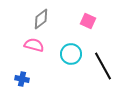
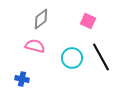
pink semicircle: moved 1 px right, 1 px down
cyan circle: moved 1 px right, 4 px down
black line: moved 2 px left, 9 px up
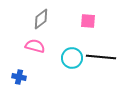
pink square: rotated 21 degrees counterclockwise
black line: rotated 56 degrees counterclockwise
blue cross: moved 3 px left, 2 px up
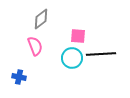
pink square: moved 10 px left, 15 px down
pink semicircle: rotated 54 degrees clockwise
black line: moved 3 px up; rotated 8 degrees counterclockwise
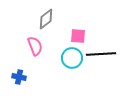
gray diamond: moved 5 px right
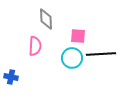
gray diamond: rotated 55 degrees counterclockwise
pink semicircle: rotated 24 degrees clockwise
blue cross: moved 8 px left
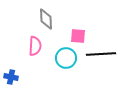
cyan circle: moved 6 px left
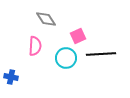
gray diamond: rotated 30 degrees counterclockwise
pink square: rotated 28 degrees counterclockwise
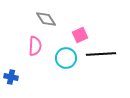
pink square: moved 2 px right, 1 px up
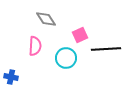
black line: moved 5 px right, 5 px up
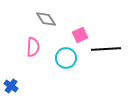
pink semicircle: moved 2 px left, 1 px down
blue cross: moved 9 px down; rotated 24 degrees clockwise
